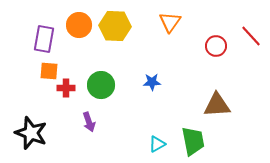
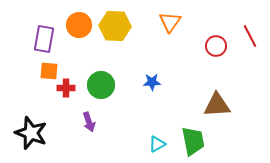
red line: moved 1 px left; rotated 15 degrees clockwise
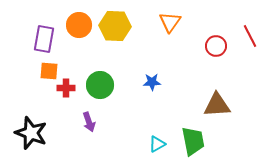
green circle: moved 1 px left
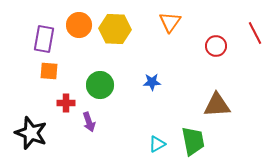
yellow hexagon: moved 3 px down
red line: moved 5 px right, 3 px up
red cross: moved 15 px down
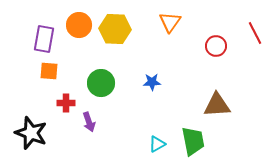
green circle: moved 1 px right, 2 px up
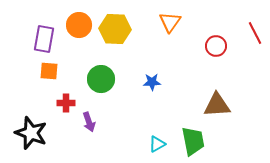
green circle: moved 4 px up
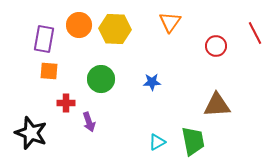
cyan triangle: moved 2 px up
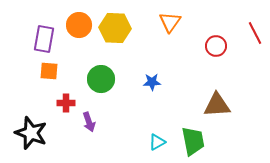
yellow hexagon: moved 1 px up
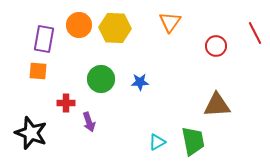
orange square: moved 11 px left
blue star: moved 12 px left
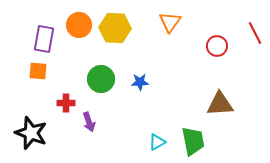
red circle: moved 1 px right
brown triangle: moved 3 px right, 1 px up
